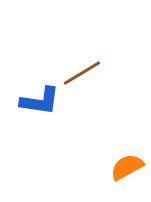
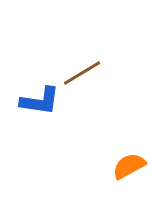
orange semicircle: moved 2 px right, 1 px up
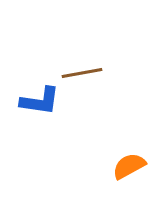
brown line: rotated 21 degrees clockwise
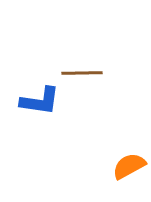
brown line: rotated 9 degrees clockwise
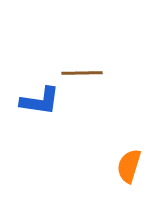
orange semicircle: rotated 44 degrees counterclockwise
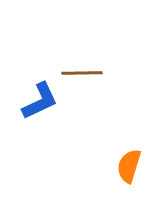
blue L-shape: rotated 33 degrees counterclockwise
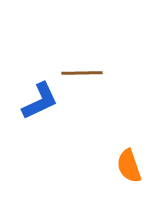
orange semicircle: rotated 36 degrees counterclockwise
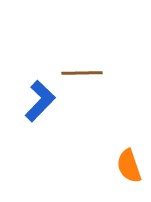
blue L-shape: rotated 21 degrees counterclockwise
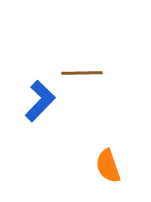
orange semicircle: moved 21 px left
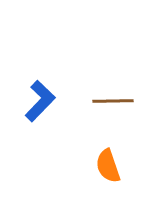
brown line: moved 31 px right, 28 px down
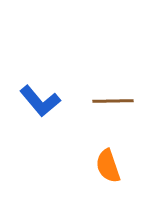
blue L-shape: rotated 96 degrees clockwise
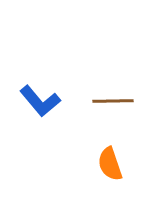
orange semicircle: moved 2 px right, 2 px up
